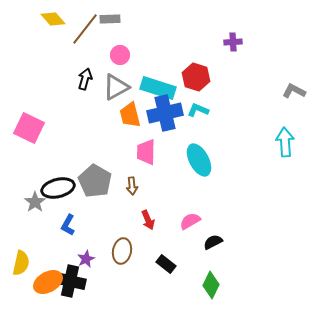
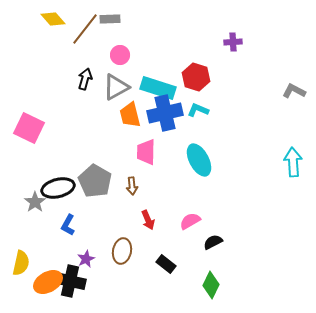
cyan arrow: moved 8 px right, 20 px down
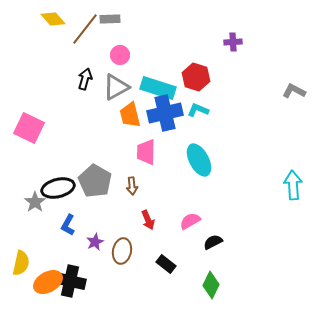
cyan arrow: moved 23 px down
purple star: moved 9 px right, 17 px up
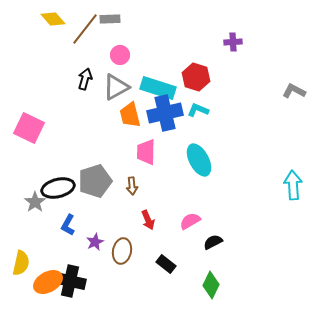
gray pentagon: rotated 24 degrees clockwise
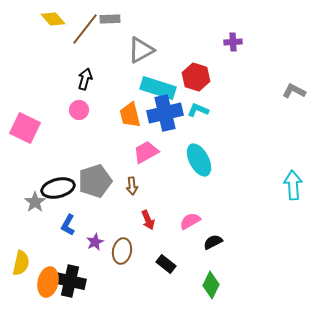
pink circle: moved 41 px left, 55 px down
gray triangle: moved 25 px right, 37 px up
pink square: moved 4 px left
pink trapezoid: rotated 60 degrees clockwise
orange ellipse: rotated 48 degrees counterclockwise
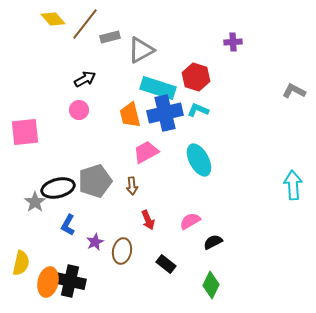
gray rectangle: moved 18 px down; rotated 12 degrees counterclockwise
brown line: moved 5 px up
black arrow: rotated 45 degrees clockwise
pink square: moved 4 px down; rotated 32 degrees counterclockwise
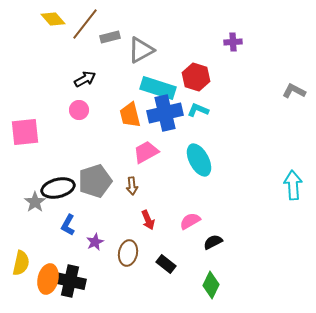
brown ellipse: moved 6 px right, 2 px down
orange ellipse: moved 3 px up
